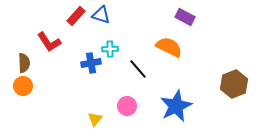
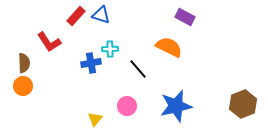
brown hexagon: moved 9 px right, 20 px down
blue star: rotated 12 degrees clockwise
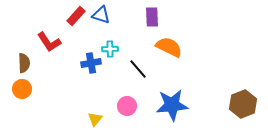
purple rectangle: moved 33 px left; rotated 60 degrees clockwise
orange circle: moved 1 px left, 3 px down
blue star: moved 4 px left, 1 px up; rotated 8 degrees clockwise
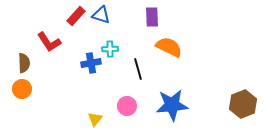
black line: rotated 25 degrees clockwise
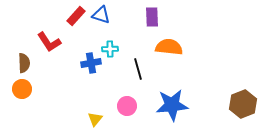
orange semicircle: rotated 20 degrees counterclockwise
